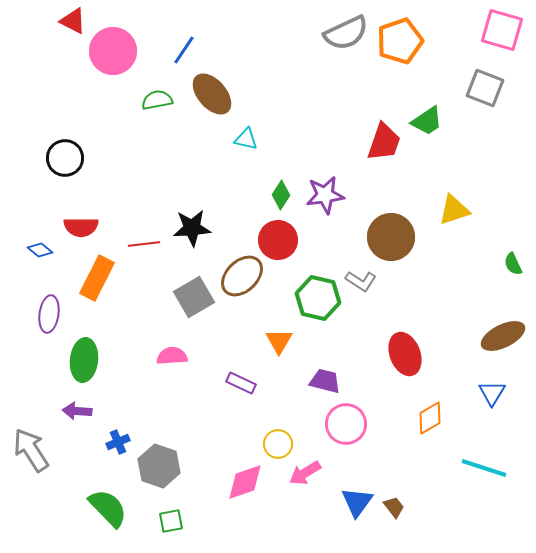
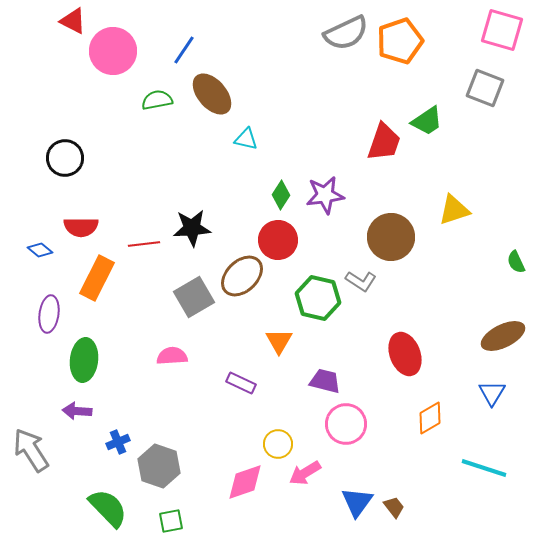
green semicircle at (513, 264): moved 3 px right, 2 px up
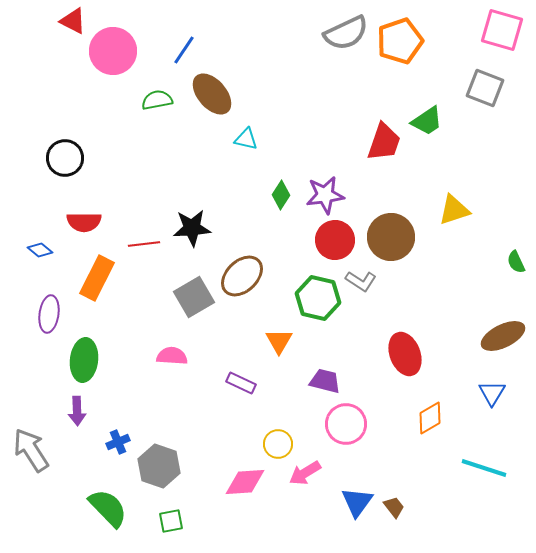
red semicircle at (81, 227): moved 3 px right, 5 px up
red circle at (278, 240): moved 57 px right
pink semicircle at (172, 356): rotated 8 degrees clockwise
purple arrow at (77, 411): rotated 96 degrees counterclockwise
pink diamond at (245, 482): rotated 15 degrees clockwise
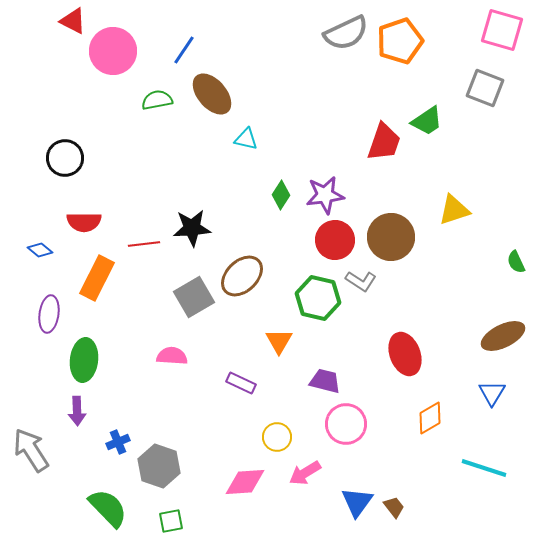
yellow circle at (278, 444): moved 1 px left, 7 px up
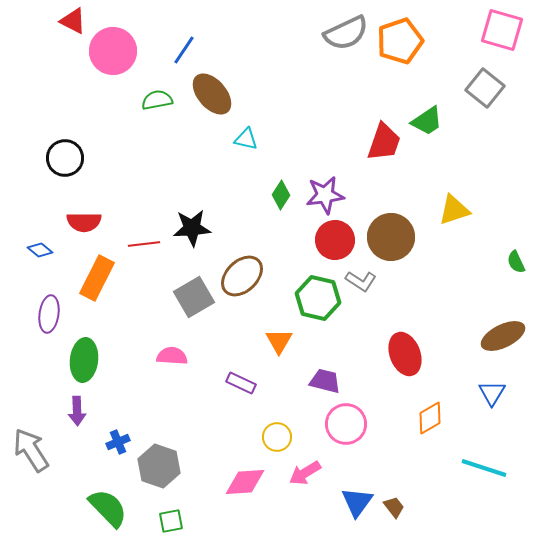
gray square at (485, 88): rotated 18 degrees clockwise
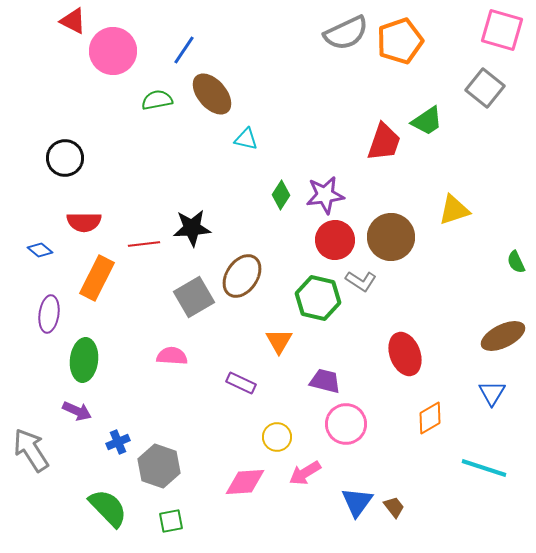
brown ellipse at (242, 276): rotated 12 degrees counterclockwise
purple arrow at (77, 411): rotated 64 degrees counterclockwise
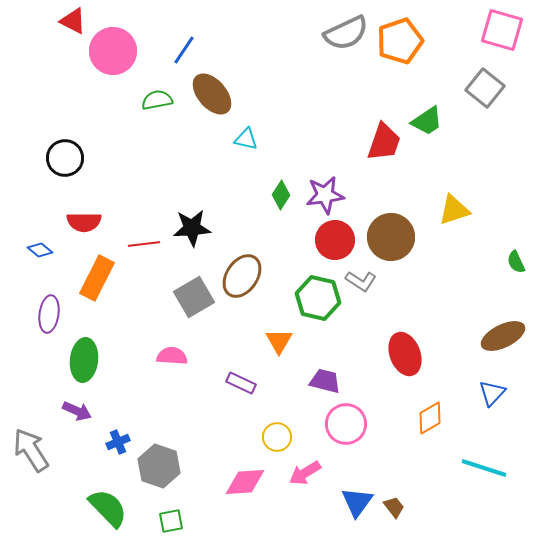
blue triangle at (492, 393): rotated 12 degrees clockwise
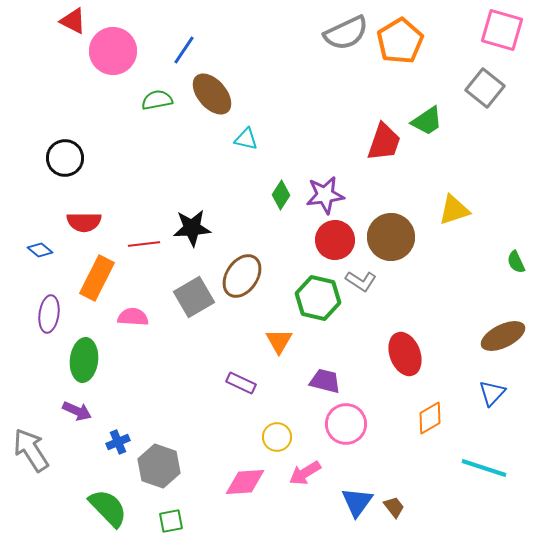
orange pentagon at (400, 41): rotated 12 degrees counterclockwise
pink semicircle at (172, 356): moved 39 px left, 39 px up
